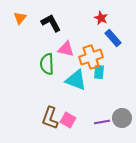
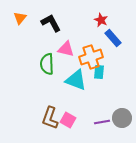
red star: moved 2 px down
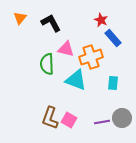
cyan rectangle: moved 14 px right, 11 px down
pink square: moved 1 px right
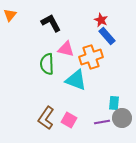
orange triangle: moved 10 px left, 3 px up
blue rectangle: moved 6 px left, 2 px up
cyan rectangle: moved 1 px right, 20 px down
brown L-shape: moved 4 px left; rotated 15 degrees clockwise
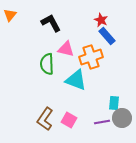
brown L-shape: moved 1 px left, 1 px down
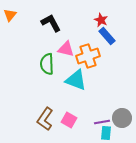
orange cross: moved 3 px left, 1 px up
cyan rectangle: moved 8 px left, 30 px down
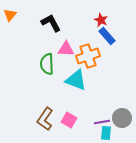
pink triangle: rotated 12 degrees counterclockwise
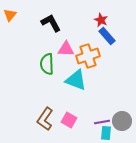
gray circle: moved 3 px down
